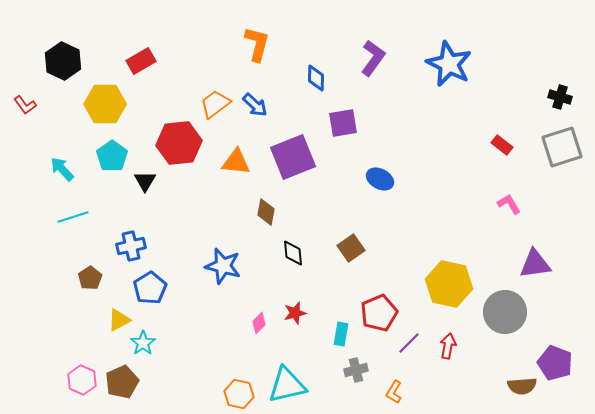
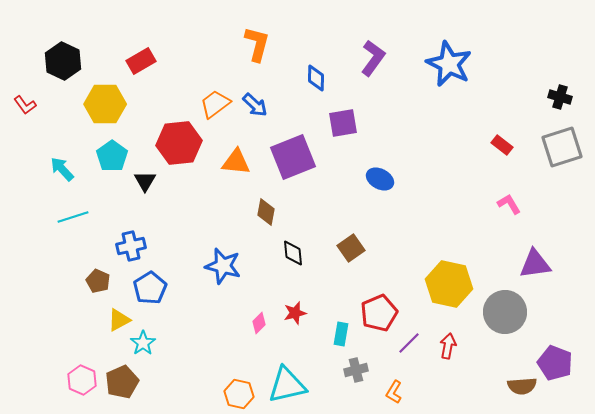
brown pentagon at (90, 278): moved 8 px right, 3 px down; rotated 15 degrees counterclockwise
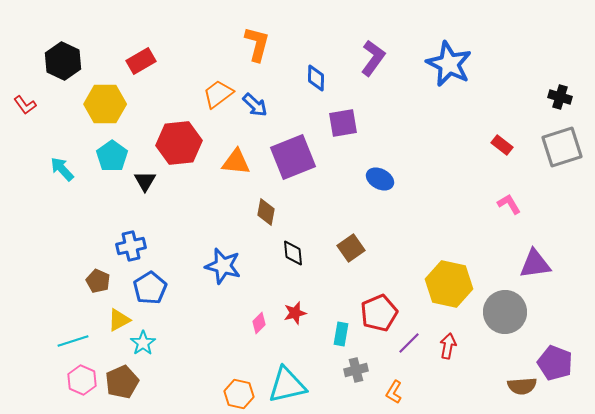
orange trapezoid at (215, 104): moved 3 px right, 10 px up
cyan line at (73, 217): moved 124 px down
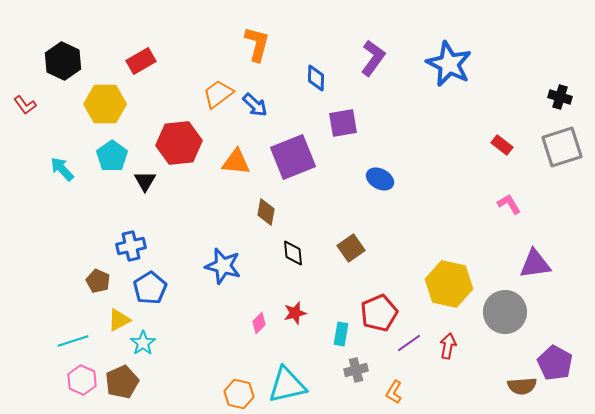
purple line at (409, 343): rotated 10 degrees clockwise
purple pentagon at (555, 363): rotated 8 degrees clockwise
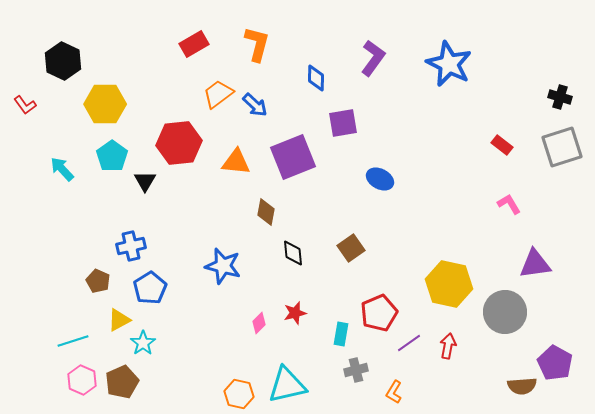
red rectangle at (141, 61): moved 53 px right, 17 px up
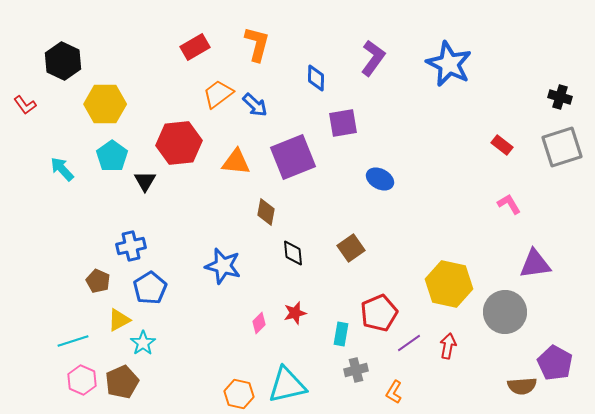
red rectangle at (194, 44): moved 1 px right, 3 px down
